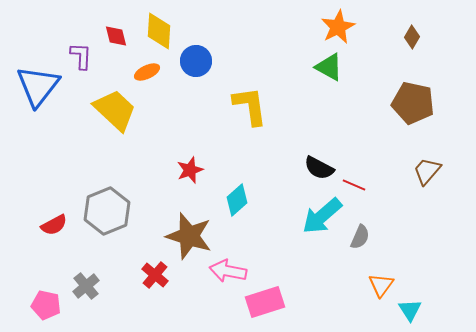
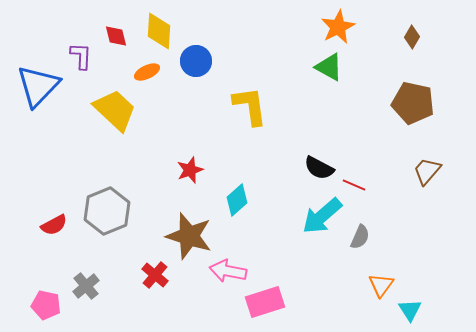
blue triangle: rotated 6 degrees clockwise
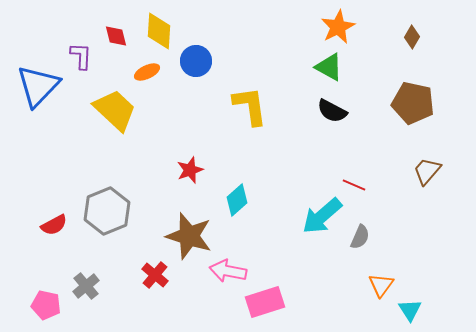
black semicircle: moved 13 px right, 57 px up
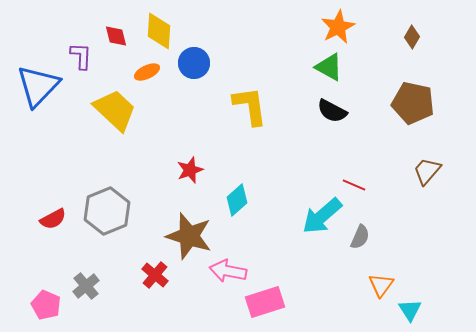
blue circle: moved 2 px left, 2 px down
red semicircle: moved 1 px left, 6 px up
pink pentagon: rotated 12 degrees clockwise
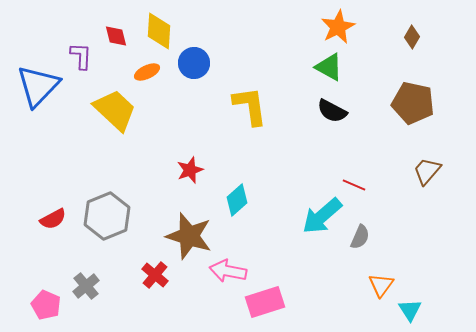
gray hexagon: moved 5 px down
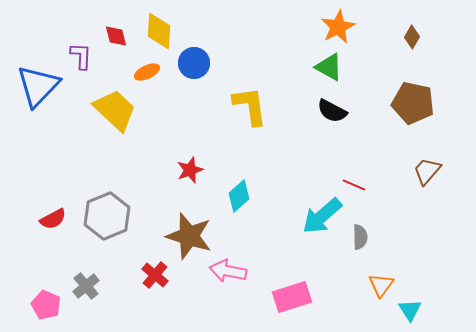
cyan diamond: moved 2 px right, 4 px up
gray semicircle: rotated 25 degrees counterclockwise
pink rectangle: moved 27 px right, 5 px up
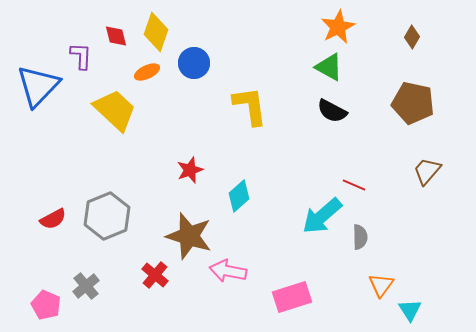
yellow diamond: moved 3 px left, 1 px down; rotated 15 degrees clockwise
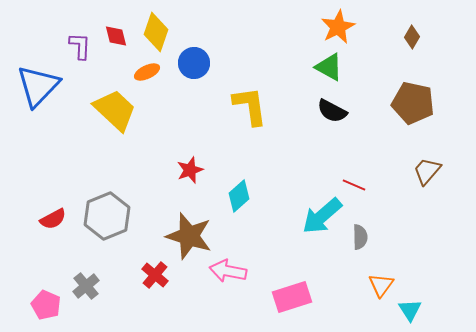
purple L-shape: moved 1 px left, 10 px up
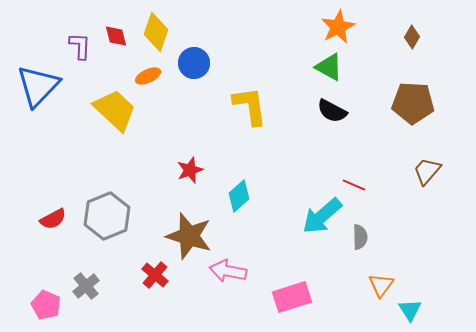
orange ellipse: moved 1 px right, 4 px down
brown pentagon: rotated 9 degrees counterclockwise
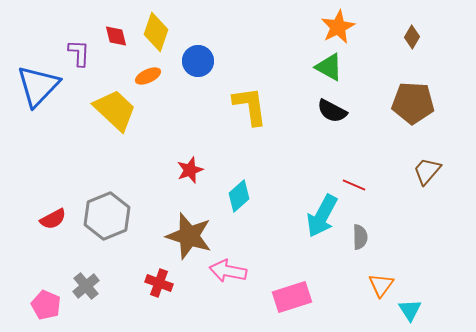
purple L-shape: moved 1 px left, 7 px down
blue circle: moved 4 px right, 2 px up
cyan arrow: rotated 21 degrees counterclockwise
red cross: moved 4 px right, 8 px down; rotated 20 degrees counterclockwise
